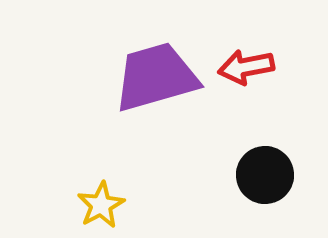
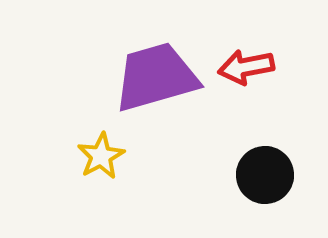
yellow star: moved 49 px up
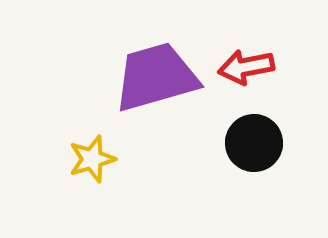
yellow star: moved 9 px left, 3 px down; rotated 12 degrees clockwise
black circle: moved 11 px left, 32 px up
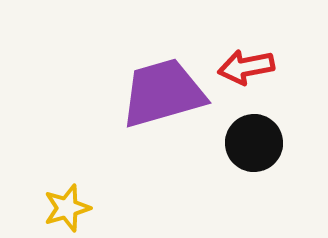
purple trapezoid: moved 7 px right, 16 px down
yellow star: moved 25 px left, 49 px down
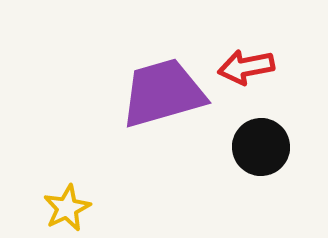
black circle: moved 7 px right, 4 px down
yellow star: rotated 9 degrees counterclockwise
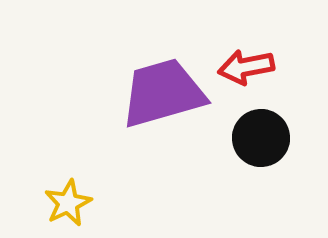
black circle: moved 9 px up
yellow star: moved 1 px right, 5 px up
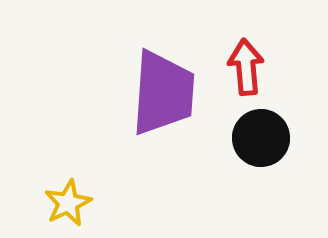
red arrow: rotated 96 degrees clockwise
purple trapezoid: rotated 110 degrees clockwise
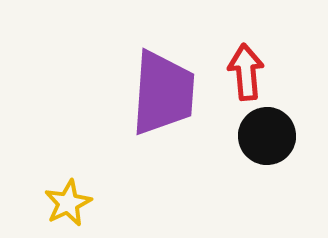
red arrow: moved 5 px down
black circle: moved 6 px right, 2 px up
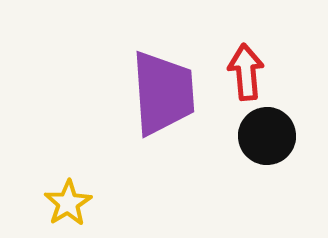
purple trapezoid: rotated 8 degrees counterclockwise
yellow star: rotated 6 degrees counterclockwise
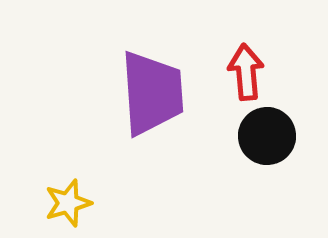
purple trapezoid: moved 11 px left
yellow star: rotated 15 degrees clockwise
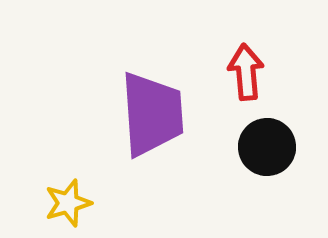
purple trapezoid: moved 21 px down
black circle: moved 11 px down
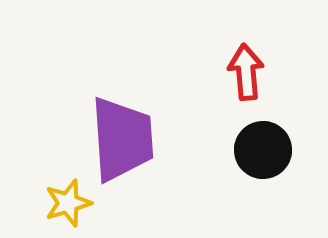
purple trapezoid: moved 30 px left, 25 px down
black circle: moved 4 px left, 3 px down
